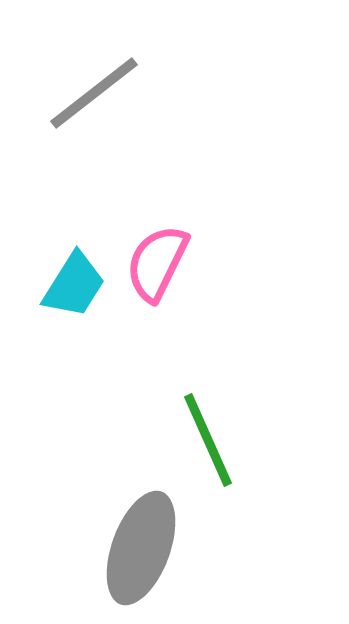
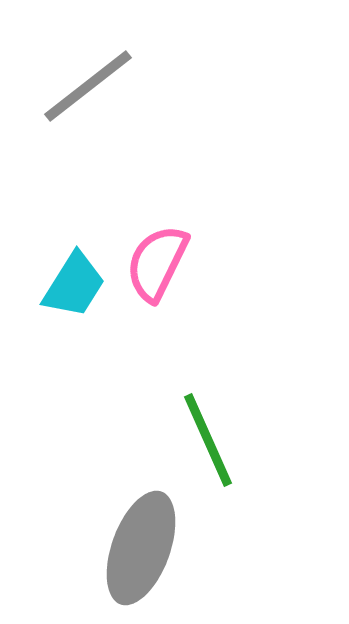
gray line: moved 6 px left, 7 px up
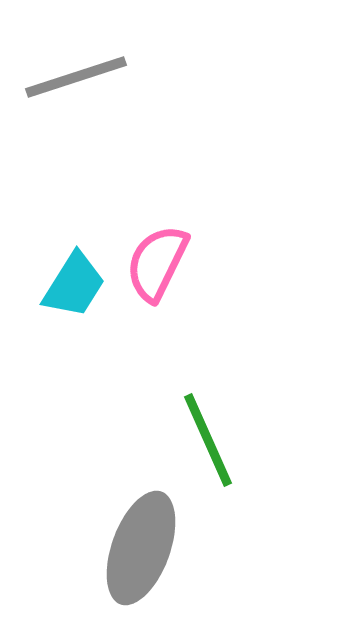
gray line: moved 12 px left, 9 px up; rotated 20 degrees clockwise
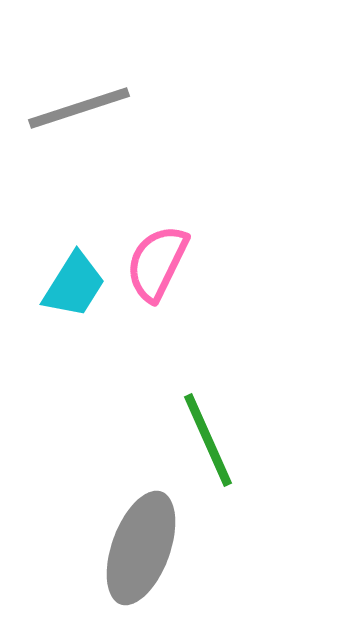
gray line: moved 3 px right, 31 px down
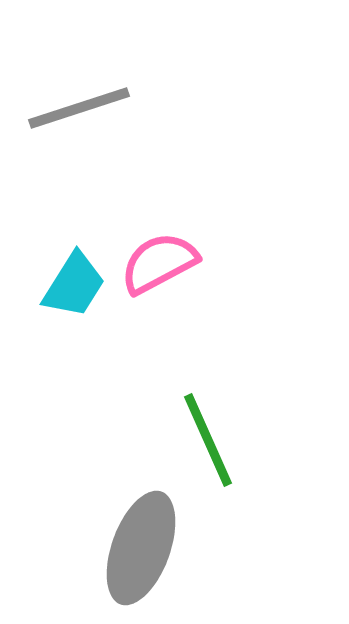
pink semicircle: moved 2 px right; rotated 36 degrees clockwise
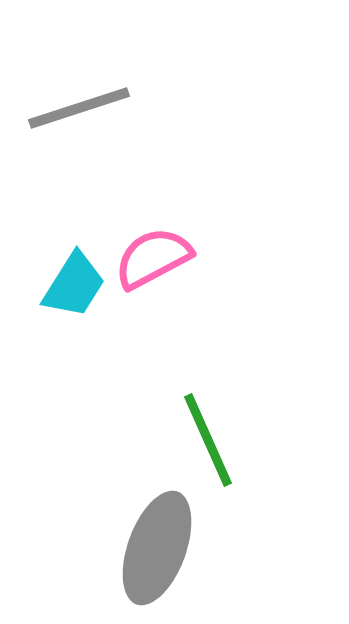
pink semicircle: moved 6 px left, 5 px up
gray ellipse: moved 16 px right
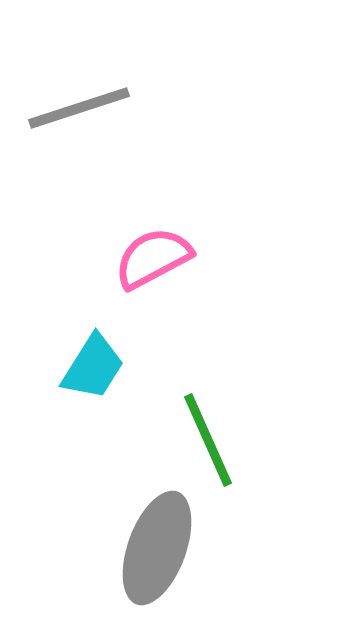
cyan trapezoid: moved 19 px right, 82 px down
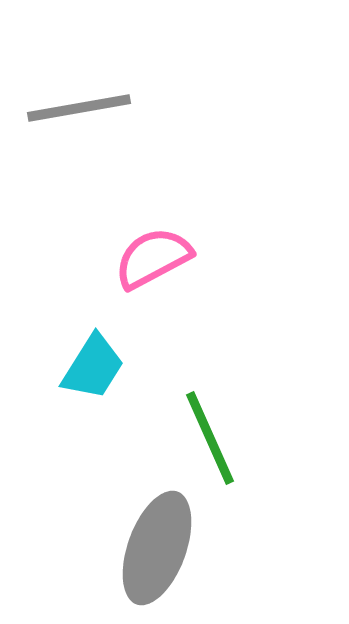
gray line: rotated 8 degrees clockwise
green line: moved 2 px right, 2 px up
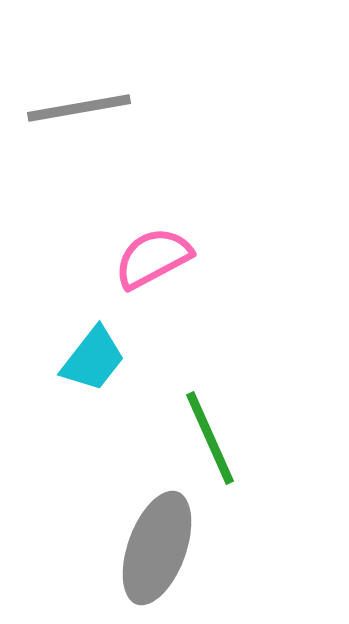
cyan trapezoid: moved 8 px up; rotated 6 degrees clockwise
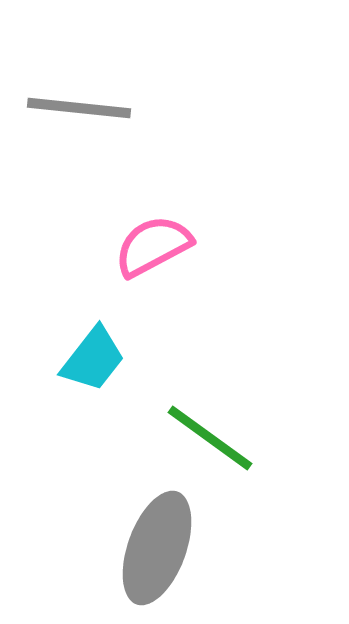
gray line: rotated 16 degrees clockwise
pink semicircle: moved 12 px up
green line: rotated 30 degrees counterclockwise
